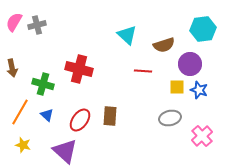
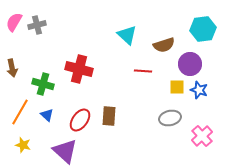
brown rectangle: moved 1 px left
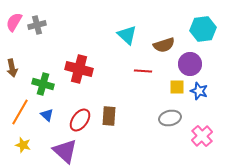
blue star: moved 1 px down
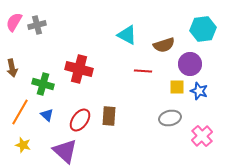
cyan triangle: rotated 15 degrees counterclockwise
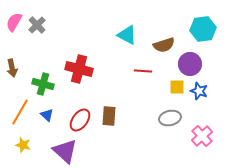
gray cross: rotated 30 degrees counterclockwise
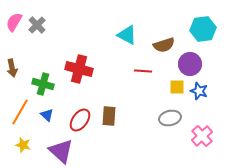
purple triangle: moved 4 px left
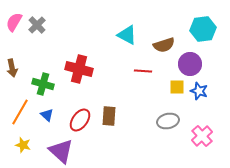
gray ellipse: moved 2 px left, 3 px down
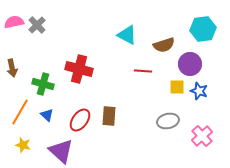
pink semicircle: rotated 48 degrees clockwise
